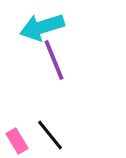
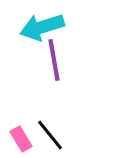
purple line: rotated 12 degrees clockwise
pink rectangle: moved 4 px right, 2 px up
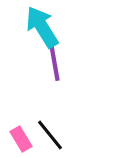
cyan arrow: rotated 75 degrees clockwise
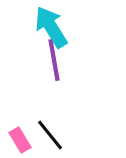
cyan arrow: moved 9 px right
pink rectangle: moved 1 px left, 1 px down
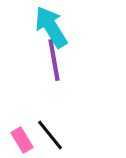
pink rectangle: moved 2 px right
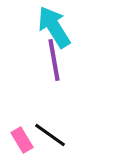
cyan arrow: moved 3 px right
black line: rotated 16 degrees counterclockwise
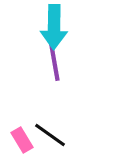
cyan arrow: rotated 147 degrees counterclockwise
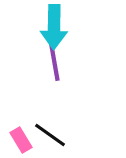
pink rectangle: moved 1 px left
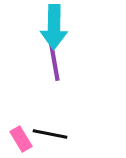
black line: moved 1 px up; rotated 24 degrees counterclockwise
pink rectangle: moved 1 px up
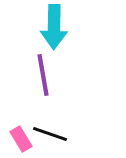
purple line: moved 11 px left, 15 px down
black line: rotated 8 degrees clockwise
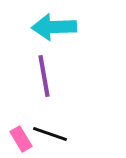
cyan arrow: rotated 87 degrees clockwise
purple line: moved 1 px right, 1 px down
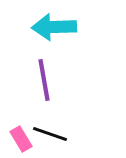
purple line: moved 4 px down
